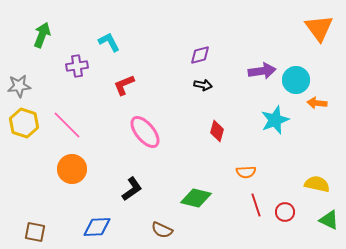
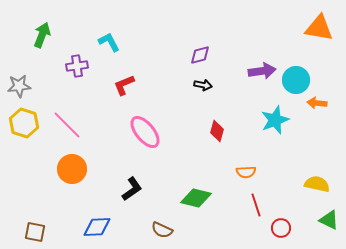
orange triangle: rotated 44 degrees counterclockwise
red circle: moved 4 px left, 16 px down
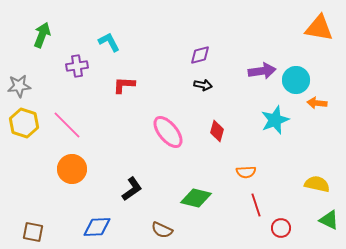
red L-shape: rotated 25 degrees clockwise
pink ellipse: moved 23 px right
brown square: moved 2 px left
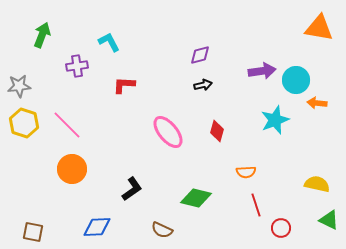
black arrow: rotated 24 degrees counterclockwise
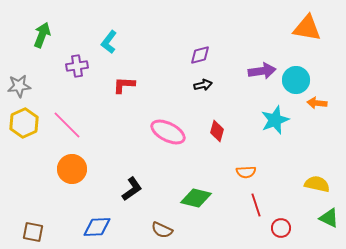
orange triangle: moved 12 px left
cyan L-shape: rotated 115 degrees counterclockwise
yellow hexagon: rotated 16 degrees clockwise
pink ellipse: rotated 24 degrees counterclockwise
green triangle: moved 2 px up
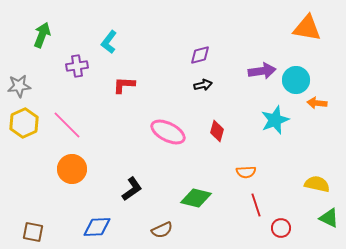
brown semicircle: rotated 50 degrees counterclockwise
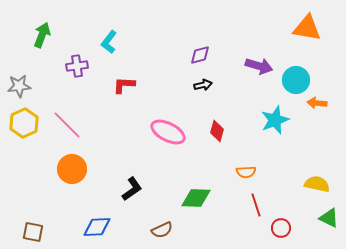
purple arrow: moved 3 px left, 5 px up; rotated 24 degrees clockwise
green diamond: rotated 12 degrees counterclockwise
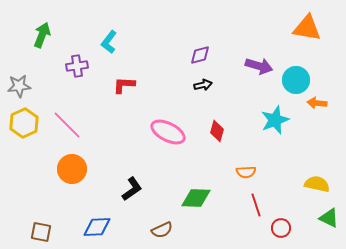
brown square: moved 8 px right
